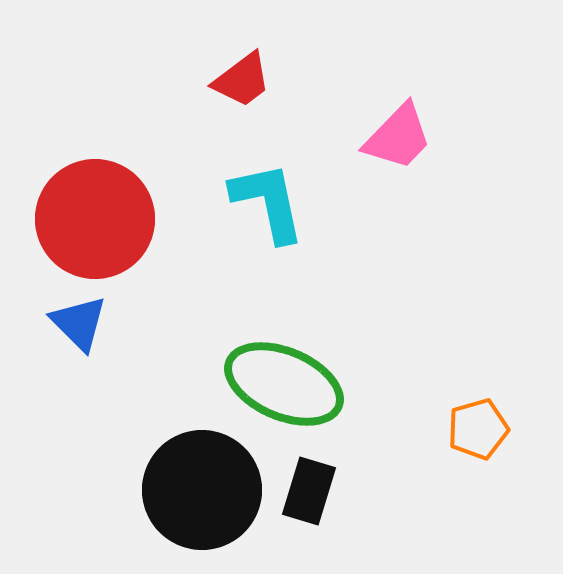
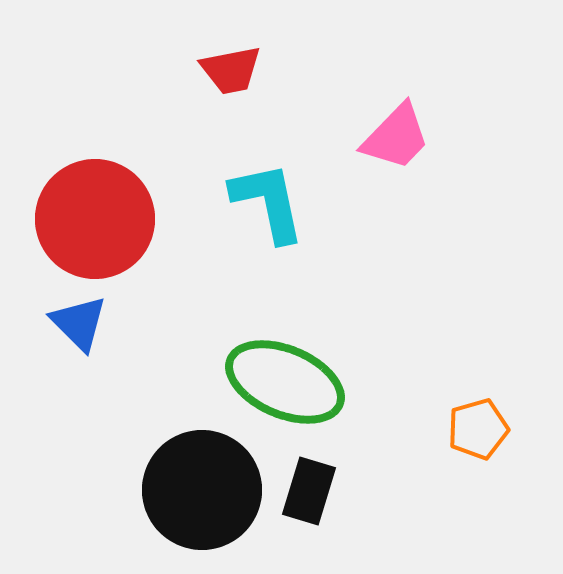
red trapezoid: moved 11 px left, 10 px up; rotated 26 degrees clockwise
pink trapezoid: moved 2 px left
green ellipse: moved 1 px right, 2 px up
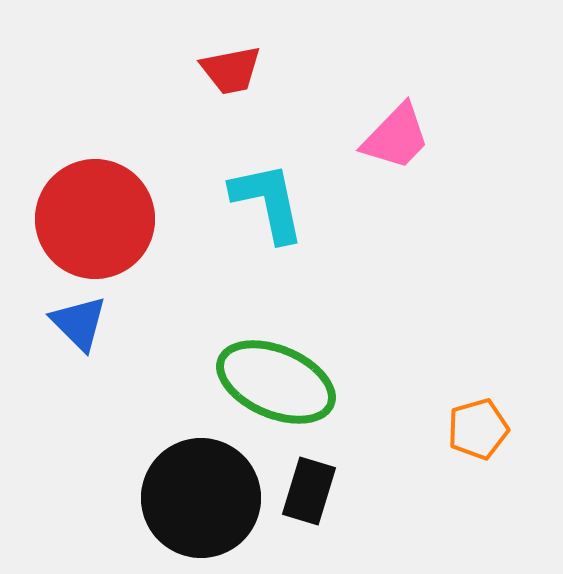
green ellipse: moved 9 px left
black circle: moved 1 px left, 8 px down
